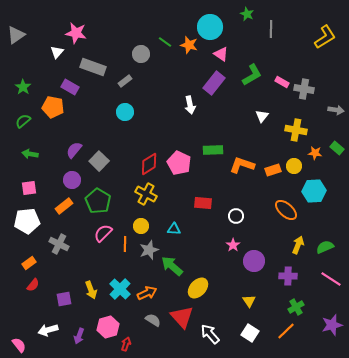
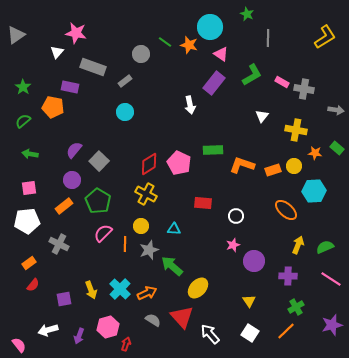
gray line at (271, 29): moved 3 px left, 9 px down
purple rectangle at (70, 87): rotated 18 degrees counterclockwise
pink star at (233, 245): rotated 16 degrees clockwise
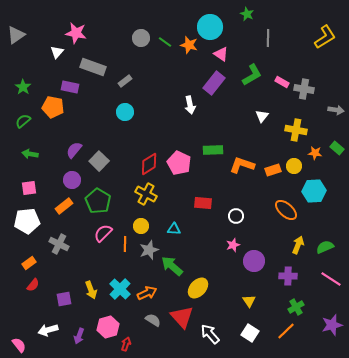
gray circle at (141, 54): moved 16 px up
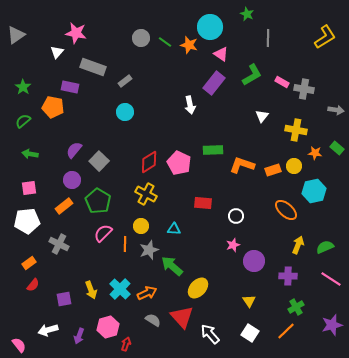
red diamond at (149, 164): moved 2 px up
cyan hexagon at (314, 191): rotated 10 degrees counterclockwise
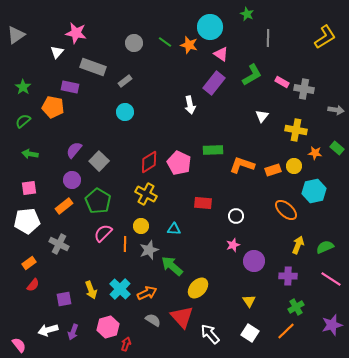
gray circle at (141, 38): moved 7 px left, 5 px down
purple arrow at (79, 336): moved 6 px left, 4 px up
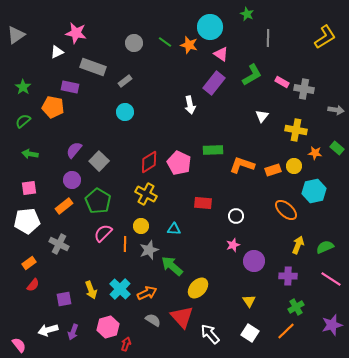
white triangle at (57, 52): rotated 24 degrees clockwise
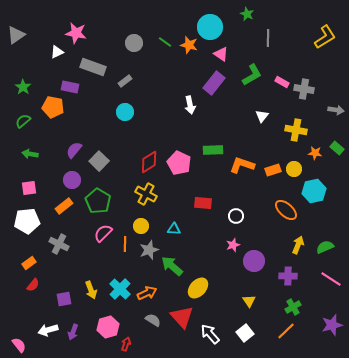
yellow circle at (294, 166): moved 3 px down
green cross at (296, 307): moved 3 px left
white square at (250, 333): moved 5 px left; rotated 18 degrees clockwise
